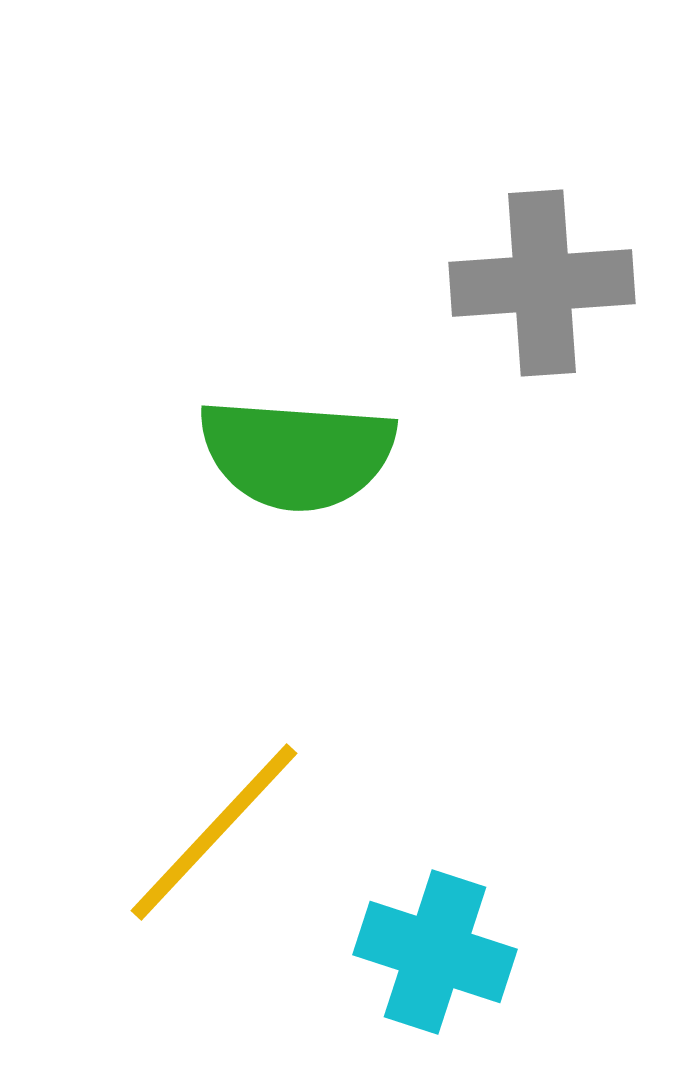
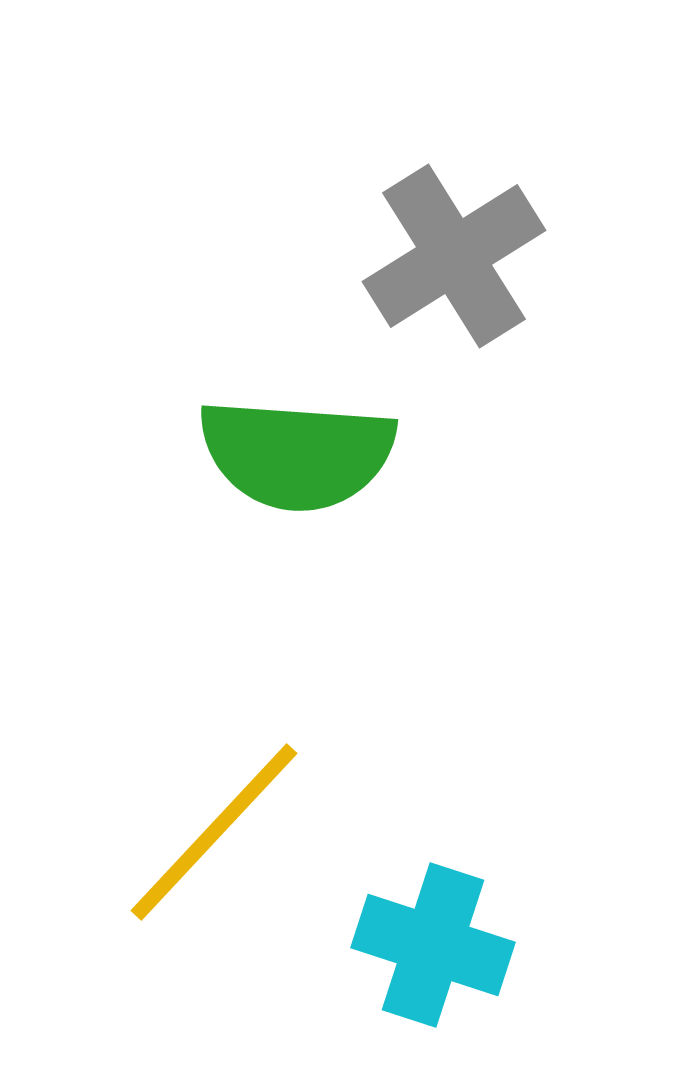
gray cross: moved 88 px left, 27 px up; rotated 28 degrees counterclockwise
cyan cross: moved 2 px left, 7 px up
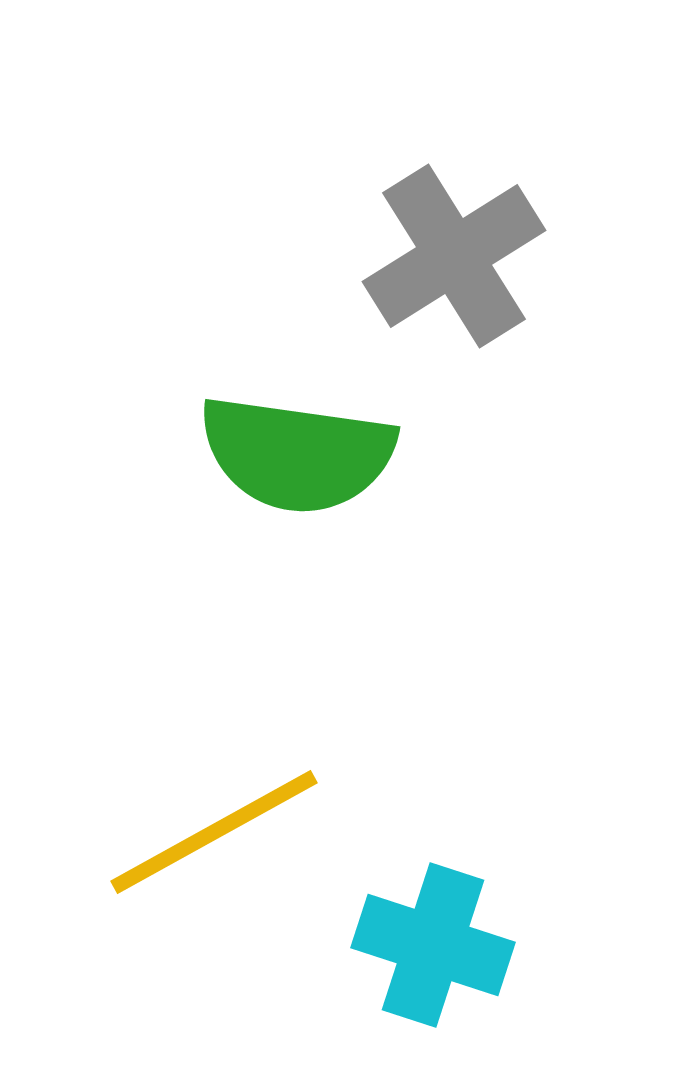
green semicircle: rotated 4 degrees clockwise
yellow line: rotated 18 degrees clockwise
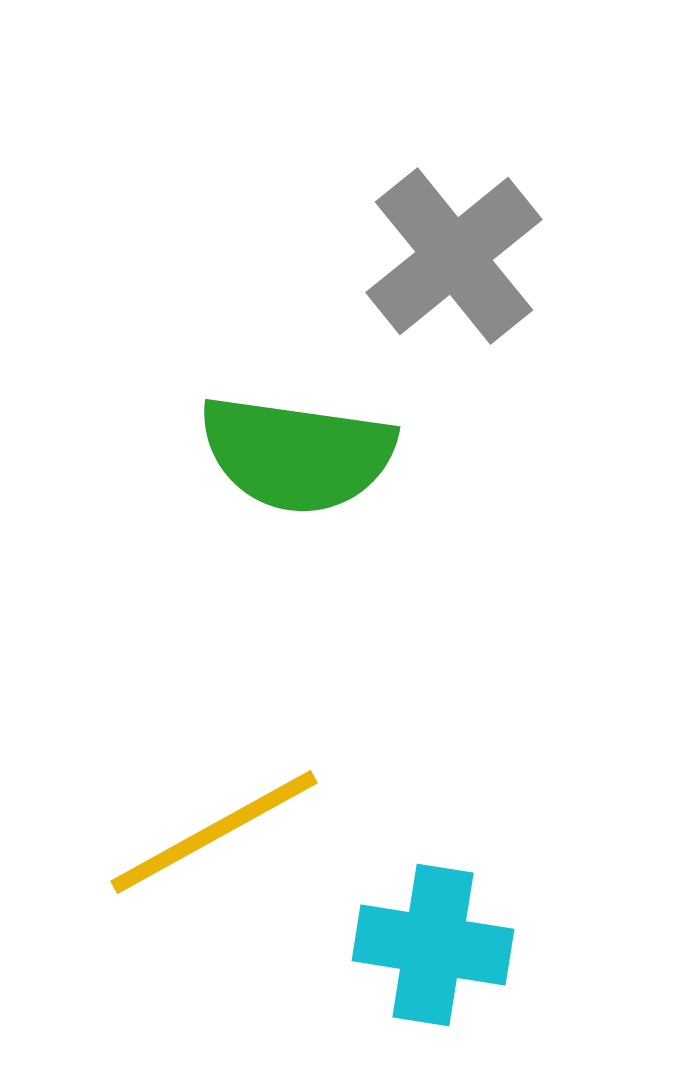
gray cross: rotated 7 degrees counterclockwise
cyan cross: rotated 9 degrees counterclockwise
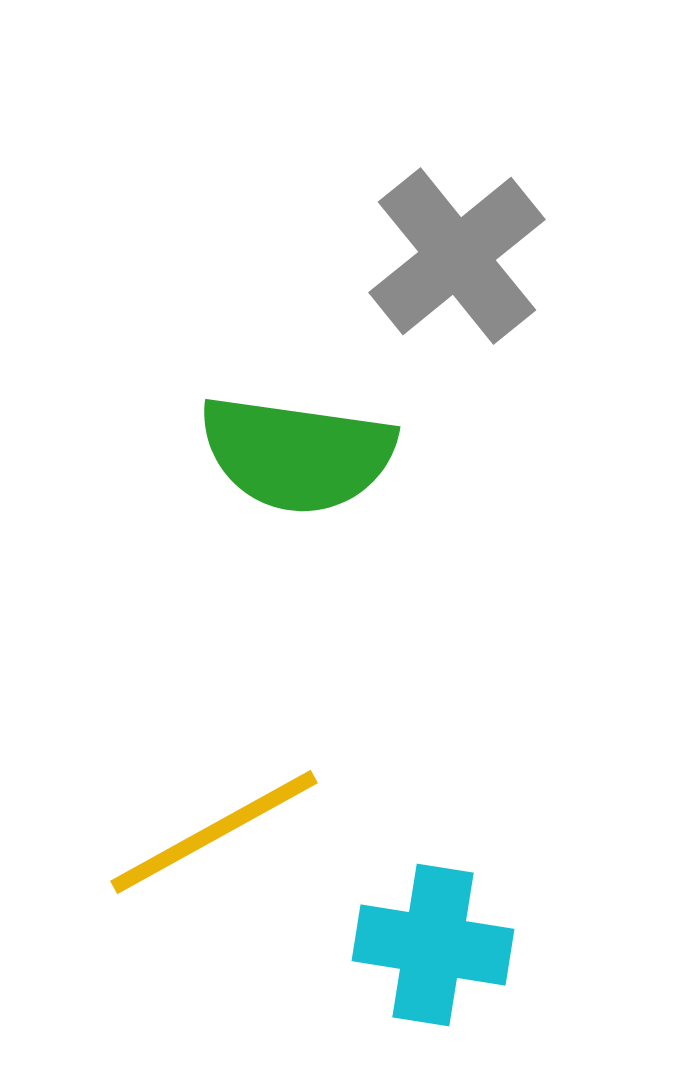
gray cross: moved 3 px right
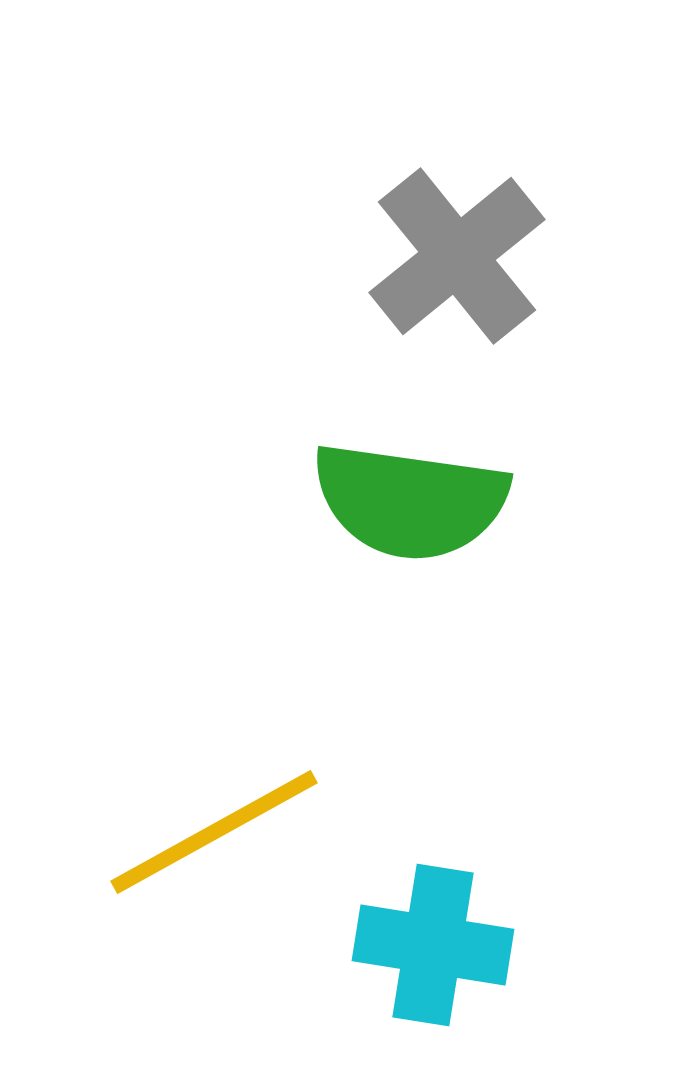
green semicircle: moved 113 px right, 47 px down
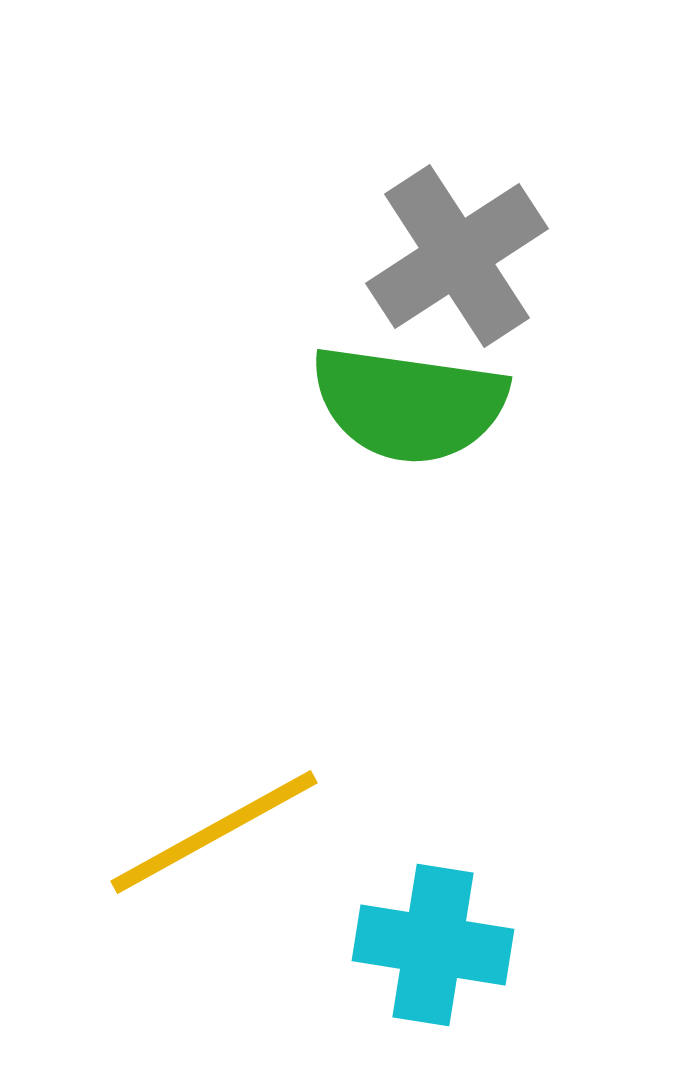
gray cross: rotated 6 degrees clockwise
green semicircle: moved 1 px left, 97 px up
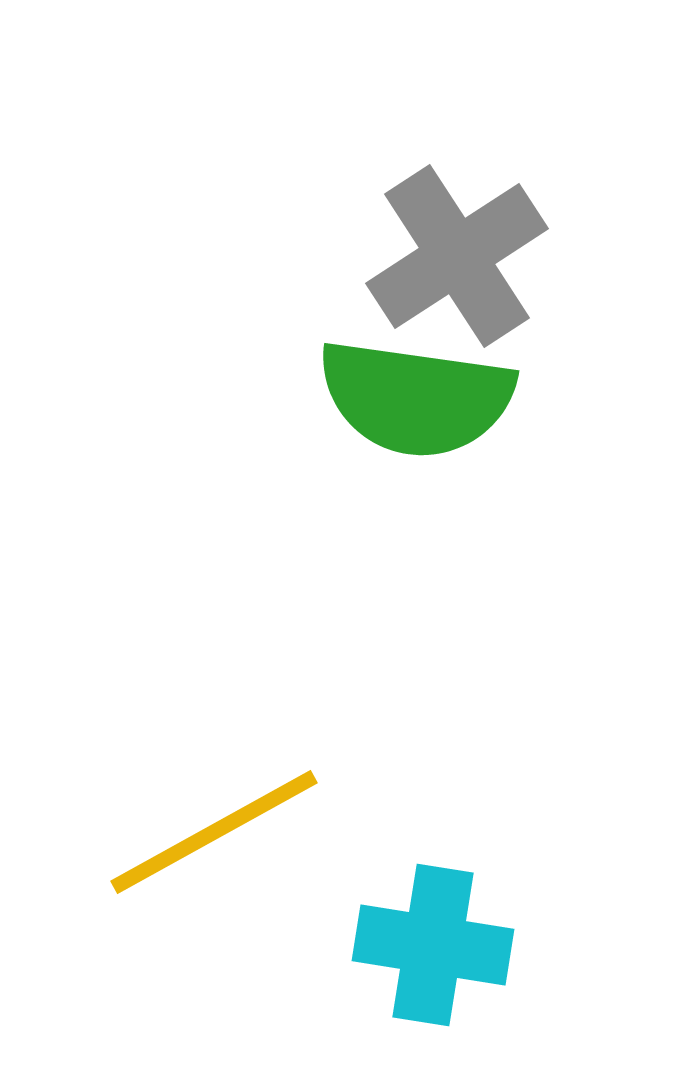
green semicircle: moved 7 px right, 6 px up
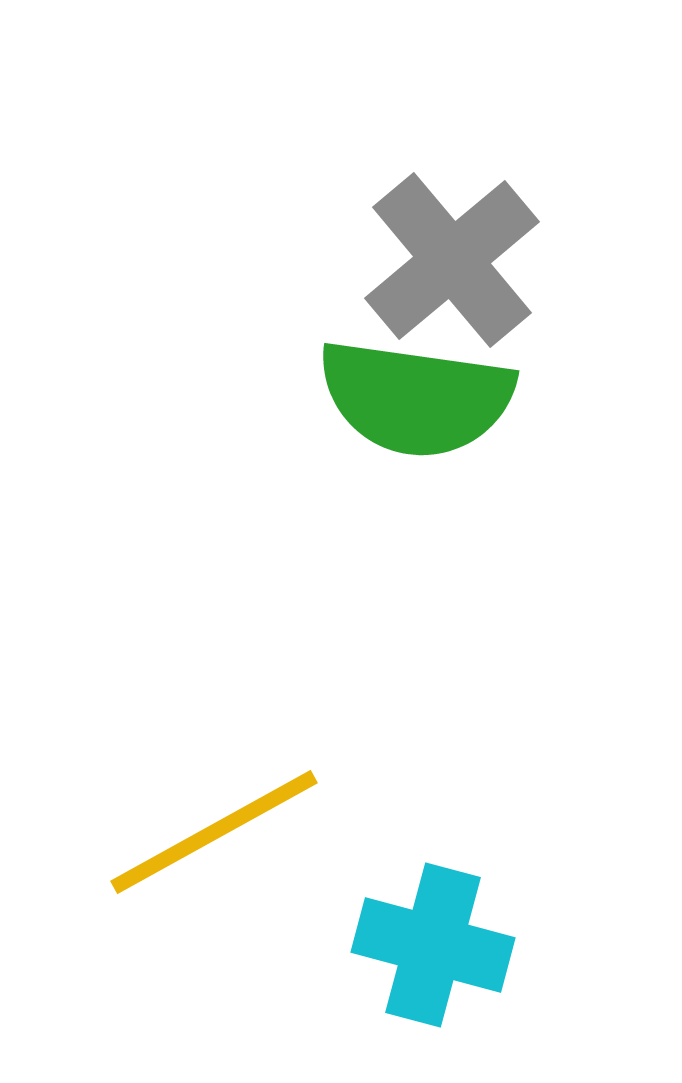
gray cross: moved 5 px left, 4 px down; rotated 7 degrees counterclockwise
cyan cross: rotated 6 degrees clockwise
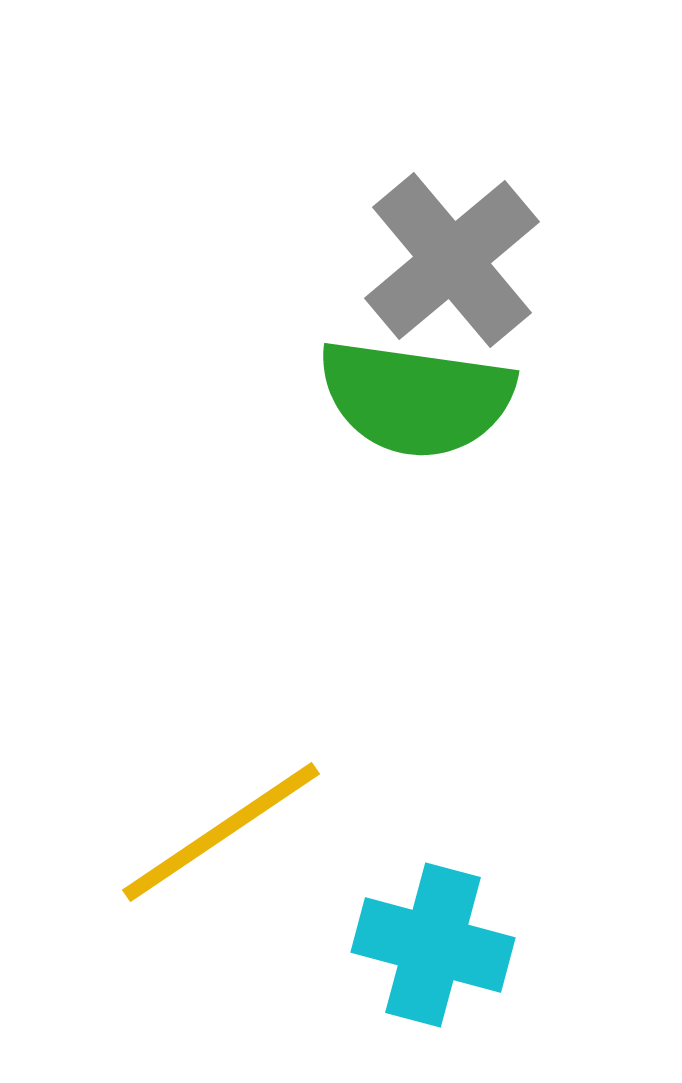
yellow line: moved 7 px right; rotated 5 degrees counterclockwise
